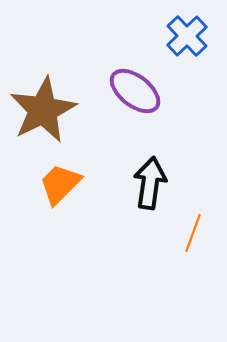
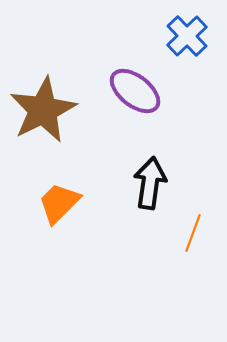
orange trapezoid: moved 1 px left, 19 px down
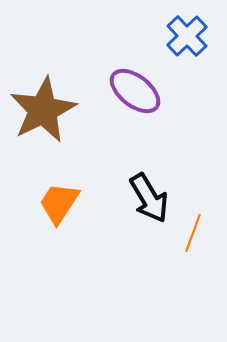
black arrow: moved 1 px left, 15 px down; rotated 141 degrees clockwise
orange trapezoid: rotated 12 degrees counterclockwise
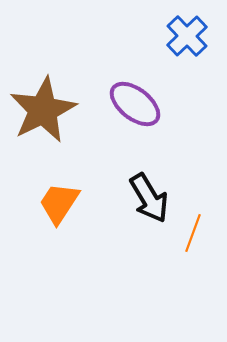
purple ellipse: moved 13 px down
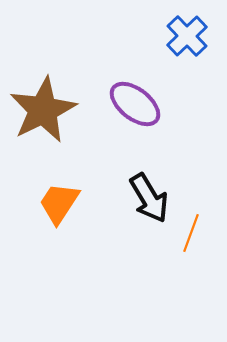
orange line: moved 2 px left
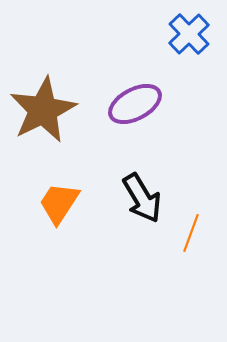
blue cross: moved 2 px right, 2 px up
purple ellipse: rotated 66 degrees counterclockwise
black arrow: moved 7 px left
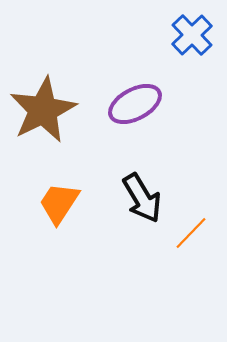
blue cross: moved 3 px right, 1 px down
orange line: rotated 24 degrees clockwise
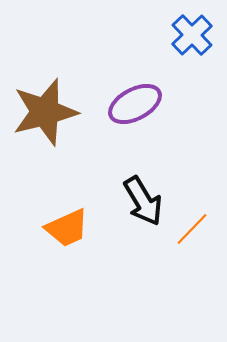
brown star: moved 2 px right, 2 px down; rotated 12 degrees clockwise
black arrow: moved 1 px right, 3 px down
orange trapezoid: moved 8 px right, 25 px down; rotated 147 degrees counterclockwise
orange line: moved 1 px right, 4 px up
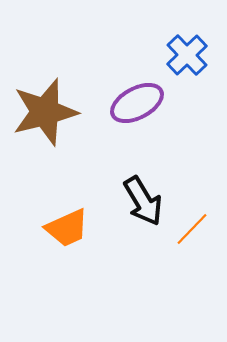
blue cross: moved 5 px left, 20 px down
purple ellipse: moved 2 px right, 1 px up
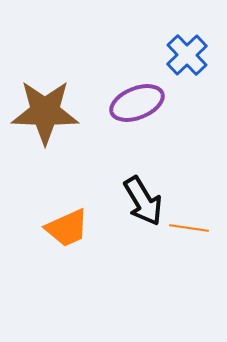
purple ellipse: rotated 6 degrees clockwise
brown star: rotated 16 degrees clockwise
orange line: moved 3 px left, 1 px up; rotated 54 degrees clockwise
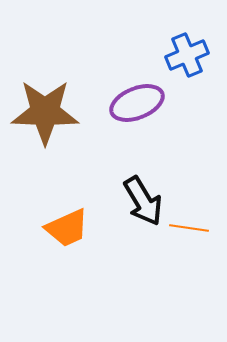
blue cross: rotated 21 degrees clockwise
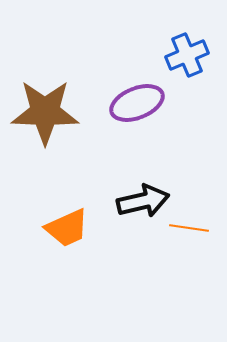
black arrow: rotated 72 degrees counterclockwise
